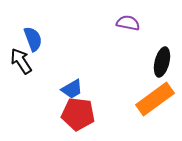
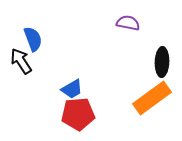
black ellipse: rotated 12 degrees counterclockwise
orange rectangle: moved 3 px left, 1 px up
red pentagon: rotated 12 degrees counterclockwise
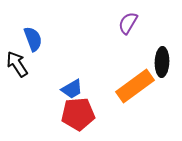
purple semicircle: rotated 70 degrees counterclockwise
black arrow: moved 4 px left, 3 px down
orange rectangle: moved 17 px left, 12 px up
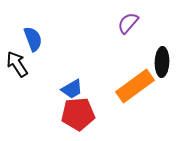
purple semicircle: rotated 10 degrees clockwise
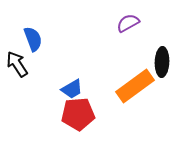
purple semicircle: rotated 20 degrees clockwise
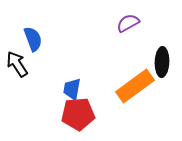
blue trapezoid: rotated 130 degrees clockwise
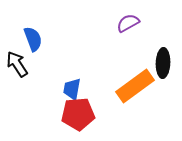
black ellipse: moved 1 px right, 1 px down
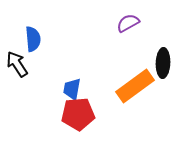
blue semicircle: rotated 15 degrees clockwise
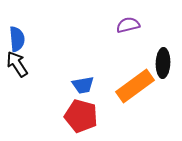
purple semicircle: moved 2 px down; rotated 15 degrees clockwise
blue semicircle: moved 16 px left
blue trapezoid: moved 11 px right, 4 px up; rotated 110 degrees counterclockwise
red pentagon: moved 3 px right, 2 px down; rotated 20 degrees clockwise
